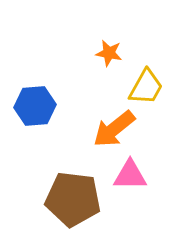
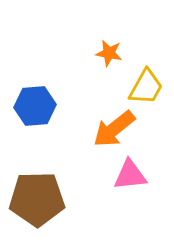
pink triangle: rotated 6 degrees counterclockwise
brown pentagon: moved 36 px left; rotated 8 degrees counterclockwise
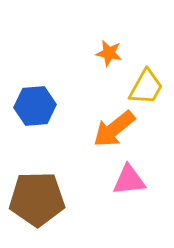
pink triangle: moved 1 px left, 5 px down
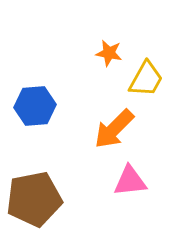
yellow trapezoid: moved 8 px up
orange arrow: rotated 6 degrees counterclockwise
pink triangle: moved 1 px right, 1 px down
brown pentagon: moved 3 px left; rotated 10 degrees counterclockwise
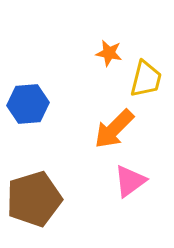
yellow trapezoid: rotated 15 degrees counterclockwise
blue hexagon: moved 7 px left, 2 px up
pink triangle: rotated 30 degrees counterclockwise
brown pentagon: rotated 6 degrees counterclockwise
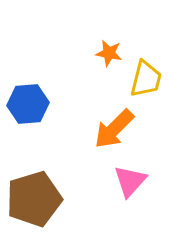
pink triangle: rotated 12 degrees counterclockwise
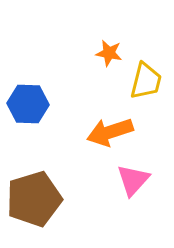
yellow trapezoid: moved 2 px down
blue hexagon: rotated 6 degrees clockwise
orange arrow: moved 4 px left, 3 px down; rotated 27 degrees clockwise
pink triangle: moved 3 px right, 1 px up
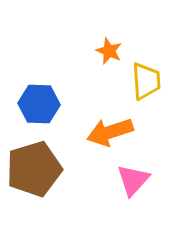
orange star: moved 2 px up; rotated 12 degrees clockwise
yellow trapezoid: rotated 18 degrees counterclockwise
blue hexagon: moved 11 px right
brown pentagon: moved 30 px up
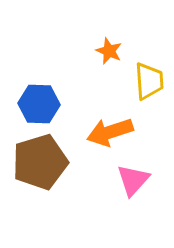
yellow trapezoid: moved 3 px right
brown pentagon: moved 6 px right, 7 px up
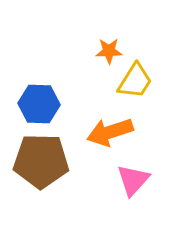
orange star: rotated 24 degrees counterclockwise
yellow trapezoid: moved 14 px left; rotated 36 degrees clockwise
brown pentagon: moved 1 px right, 1 px up; rotated 18 degrees clockwise
